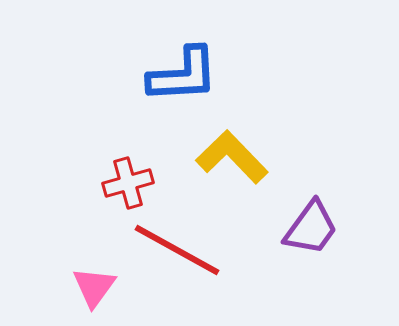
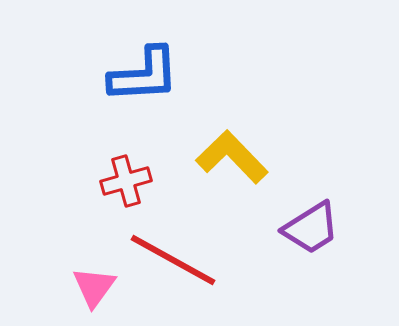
blue L-shape: moved 39 px left
red cross: moved 2 px left, 2 px up
purple trapezoid: rotated 22 degrees clockwise
red line: moved 4 px left, 10 px down
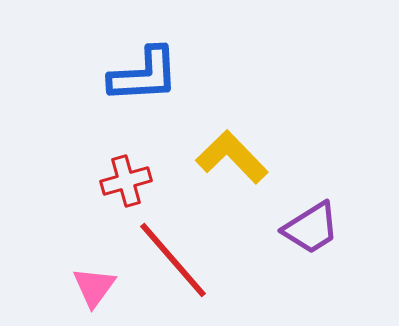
red line: rotated 20 degrees clockwise
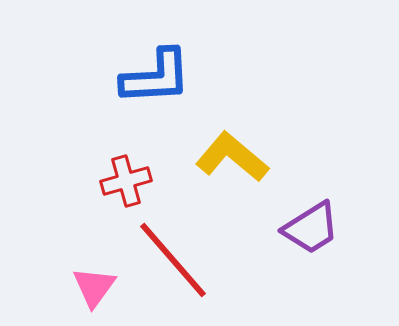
blue L-shape: moved 12 px right, 2 px down
yellow L-shape: rotated 6 degrees counterclockwise
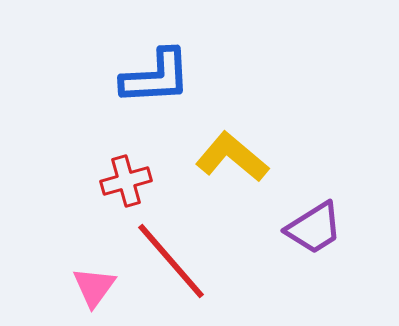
purple trapezoid: moved 3 px right
red line: moved 2 px left, 1 px down
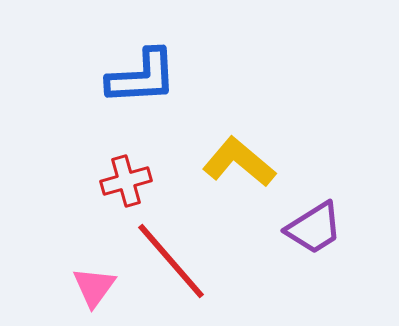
blue L-shape: moved 14 px left
yellow L-shape: moved 7 px right, 5 px down
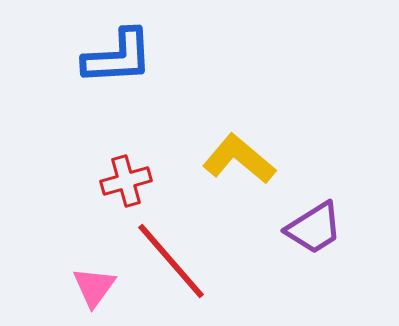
blue L-shape: moved 24 px left, 20 px up
yellow L-shape: moved 3 px up
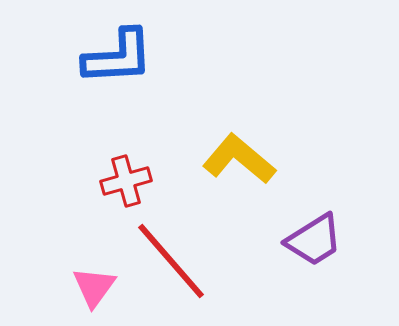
purple trapezoid: moved 12 px down
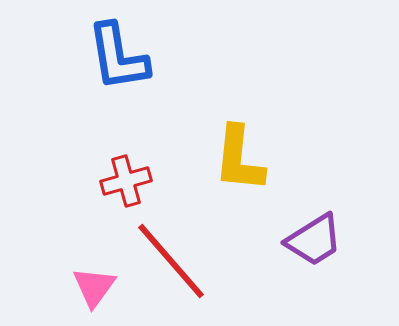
blue L-shape: rotated 84 degrees clockwise
yellow L-shape: rotated 124 degrees counterclockwise
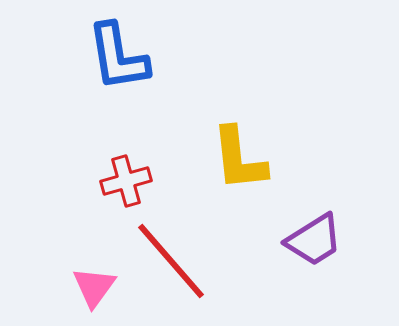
yellow L-shape: rotated 12 degrees counterclockwise
